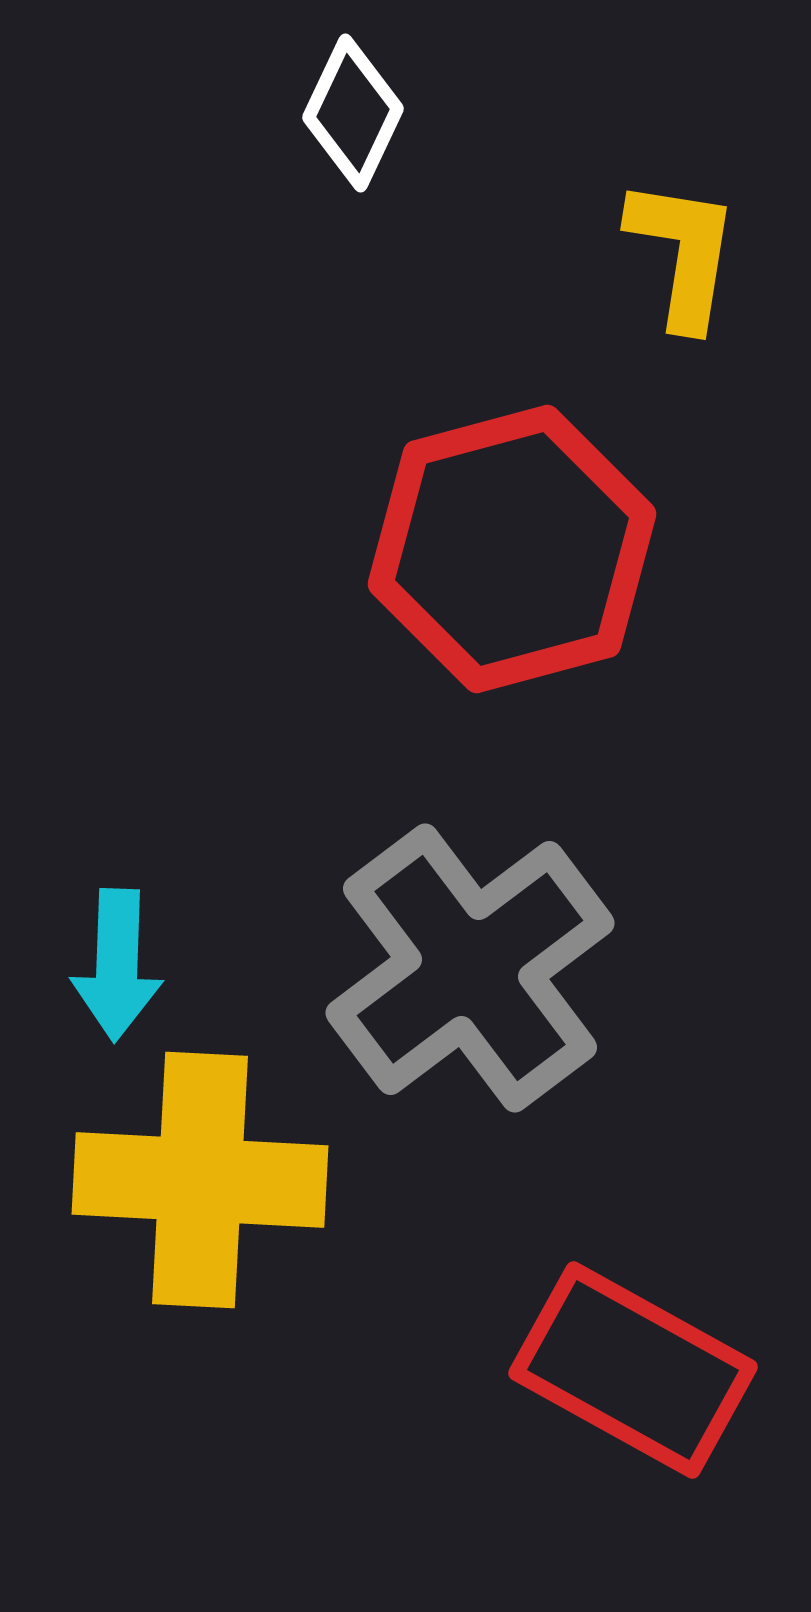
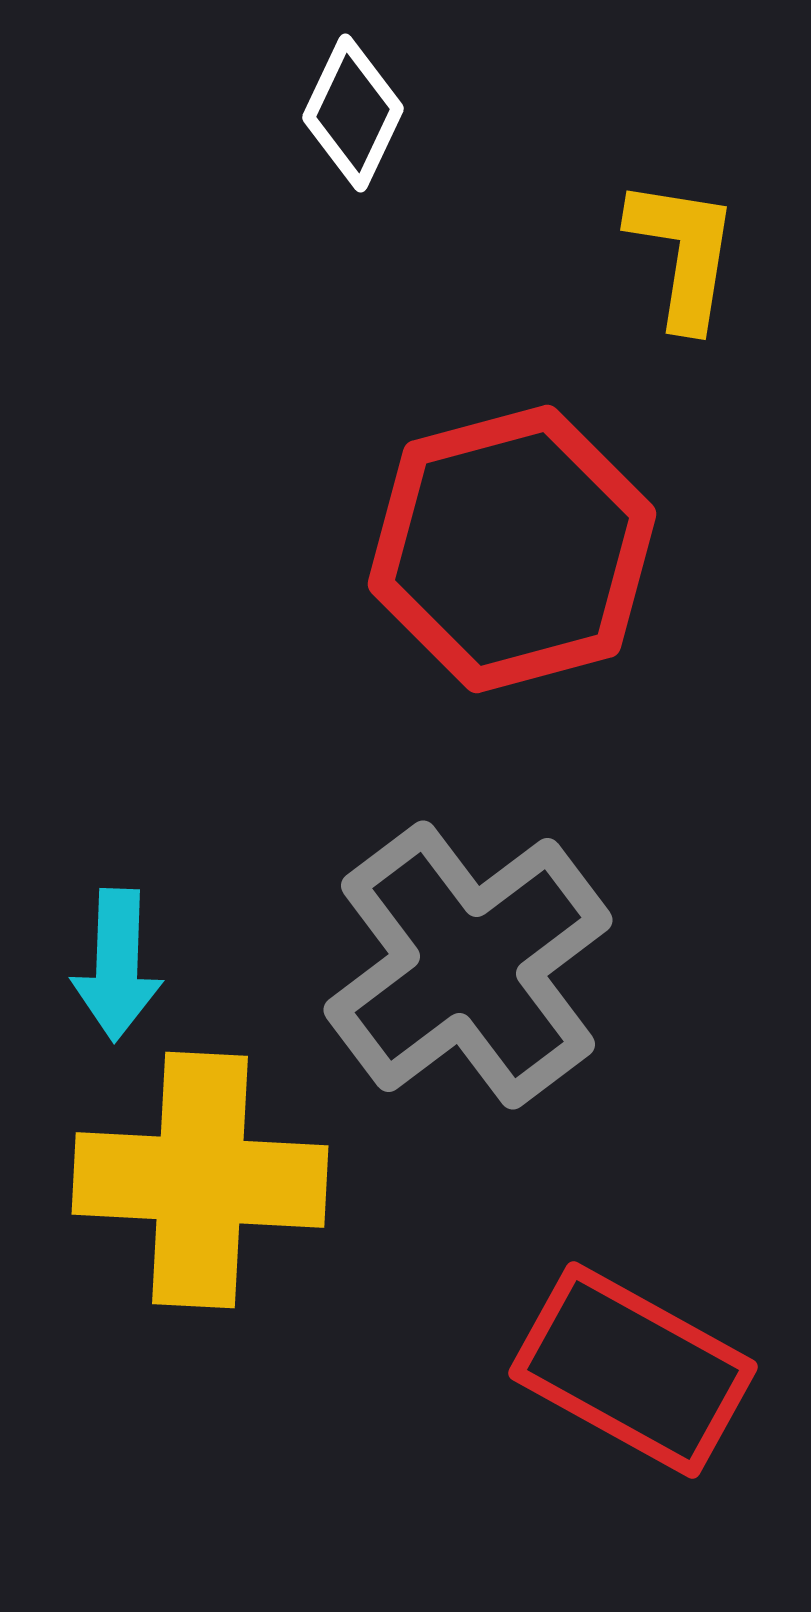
gray cross: moved 2 px left, 3 px up
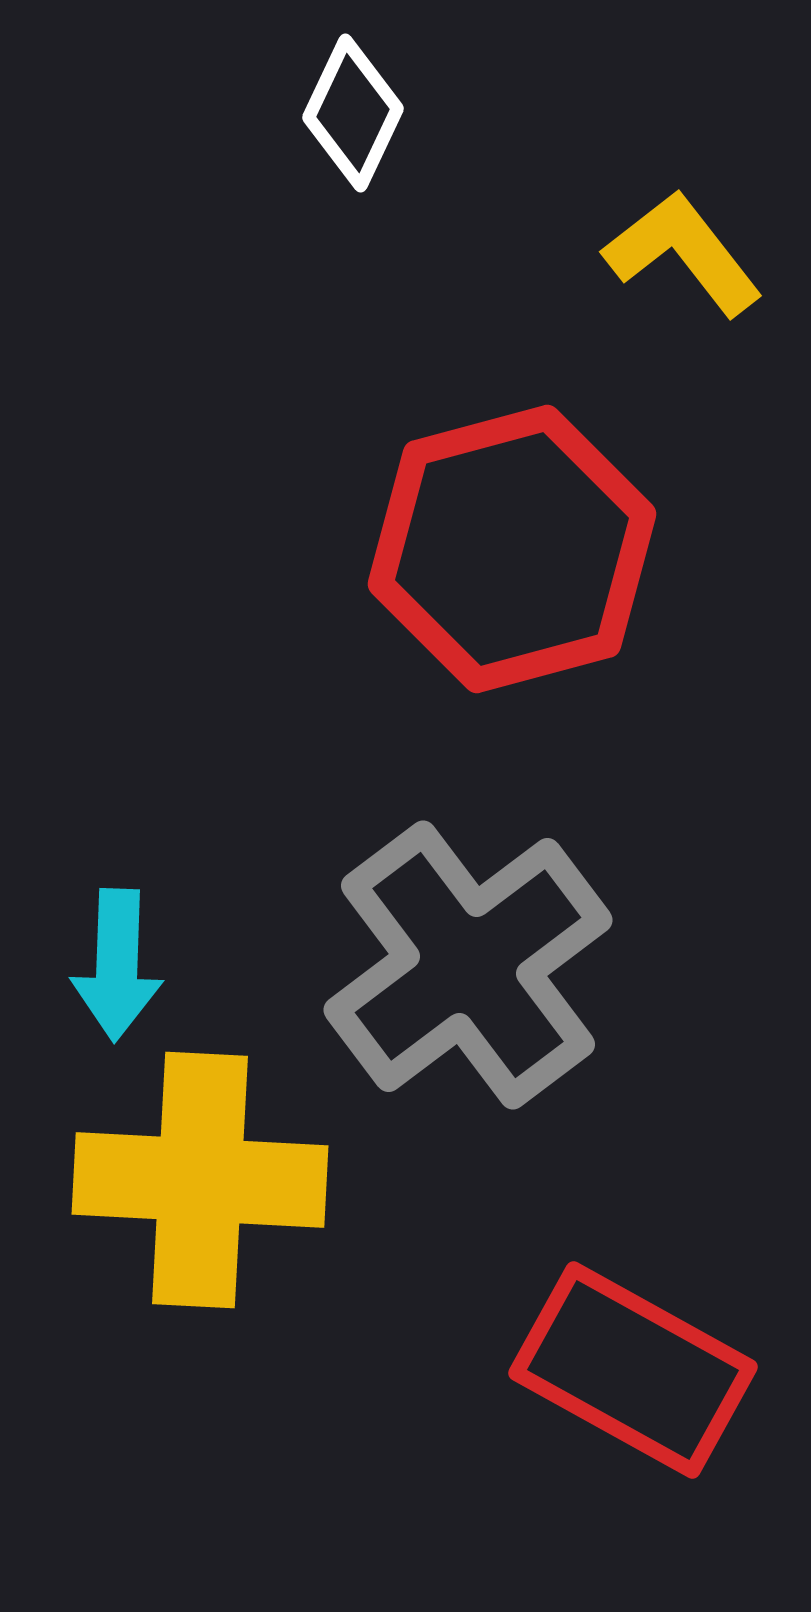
yellow L-shape: rotated 47 degrees counterclockwise
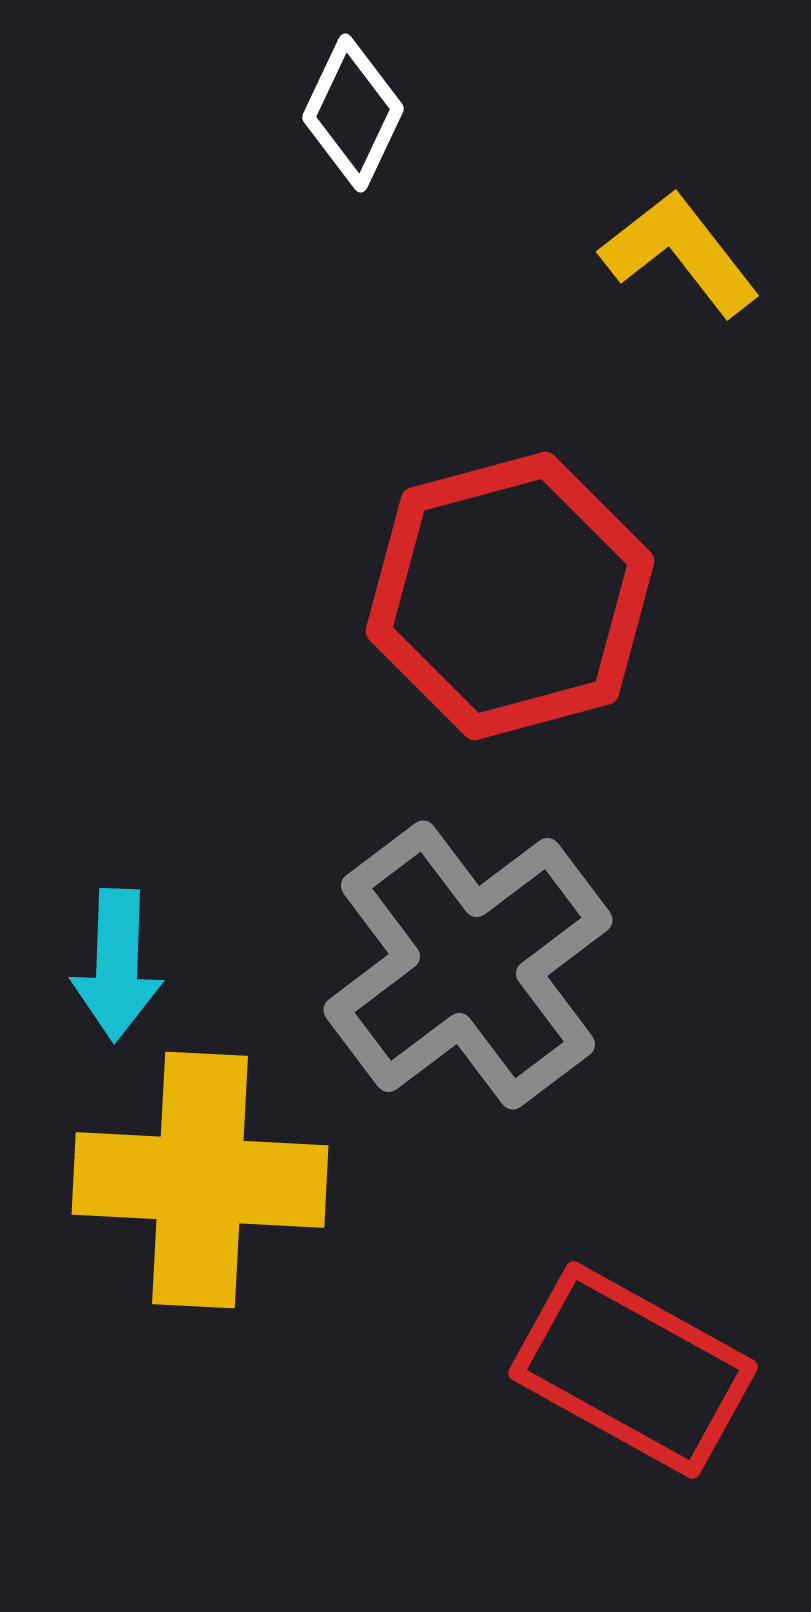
yellow L-shape: moved 3 px left
red hexagon: moved 2 px left, 47 px down
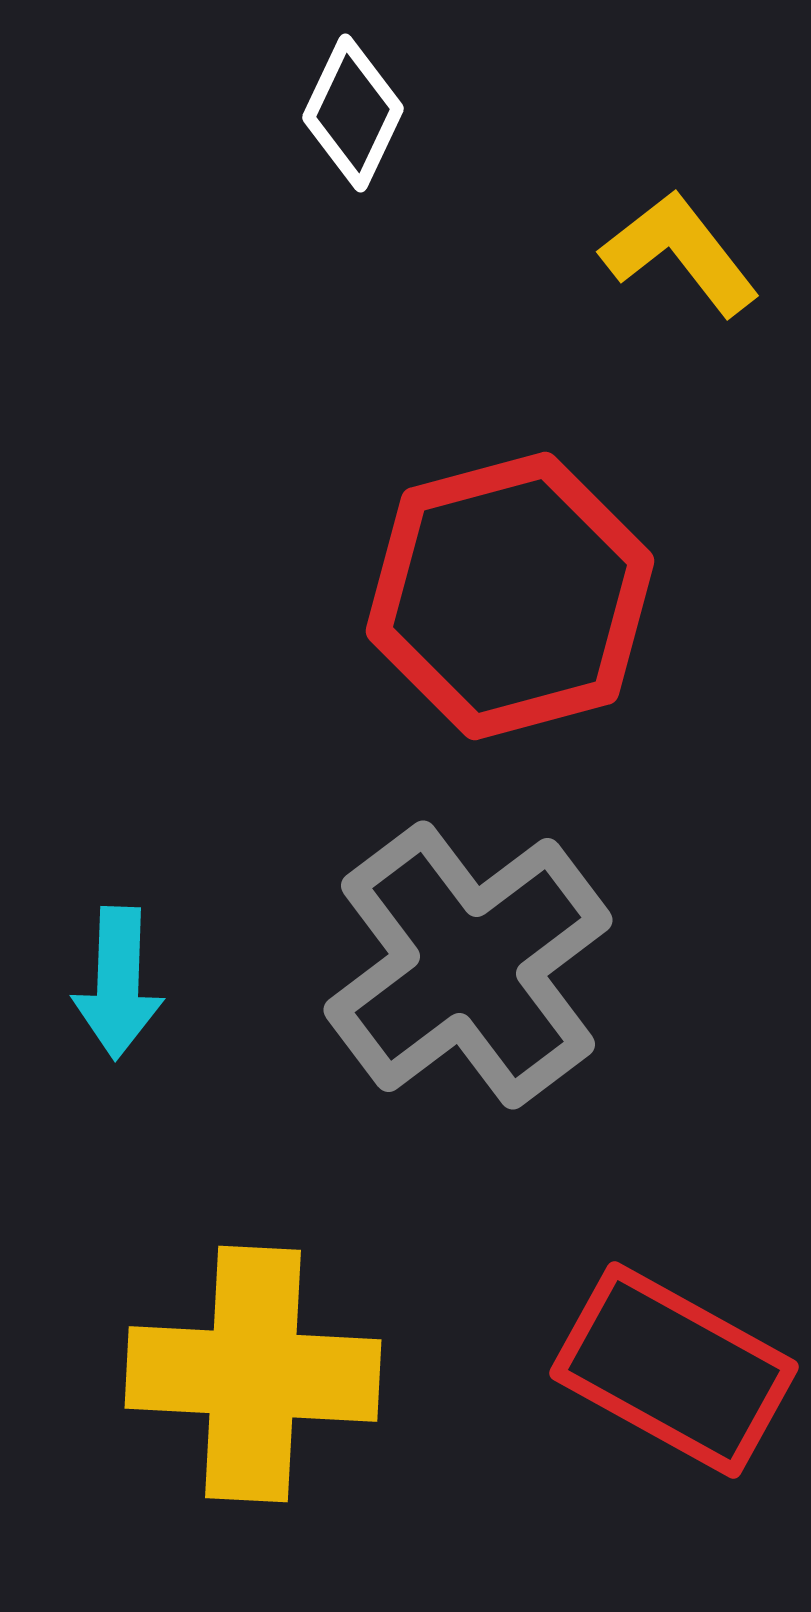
cyan arrow: moved 1 px right, 18 px down
yellow cross: moved 53 px right, 194 px down
red rectangle: moved 41 px right
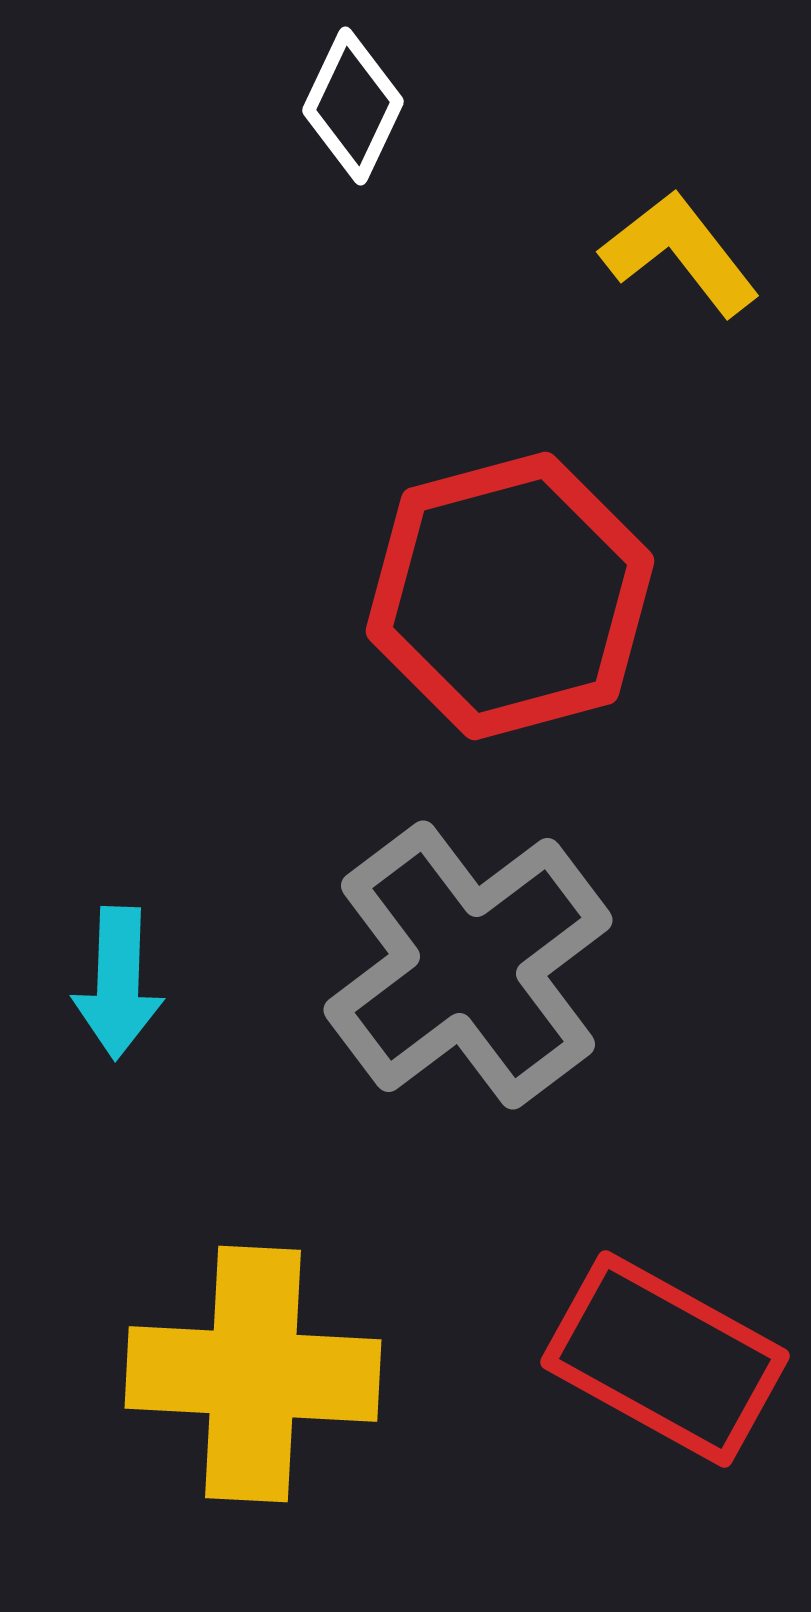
white diamond: moved 7 px up
red rectangle: moved 9 px left, 11 px up
